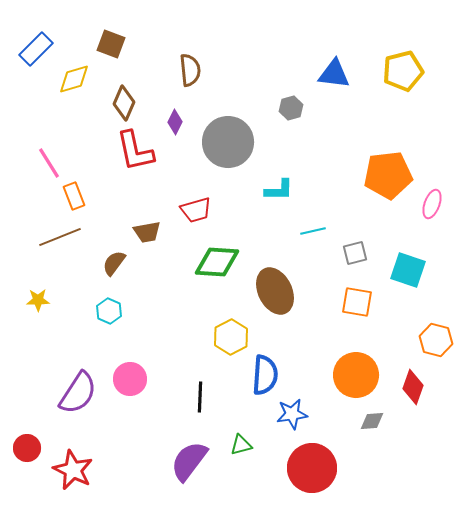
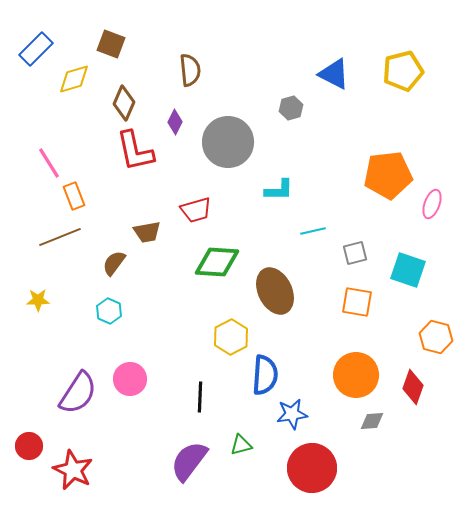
blue triangle at (334, 74): rotated 20 degrees clockwise
orange hexagon at (436, 340): moved 3 px up
red circle at (27, 448): moved 2 px right, 2 px up
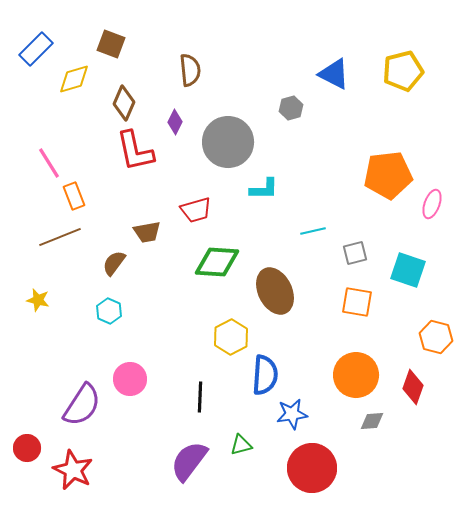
cyan L-shape at (279, 190): moved 15 px left, 1 px up
yellow star at (38, 300): rotated 15 degrees clockwise
purple semicircle at (78, 393): moved 4 px right, 12 px down
red circle at (29, 446): moved 2 px left, 2 px down
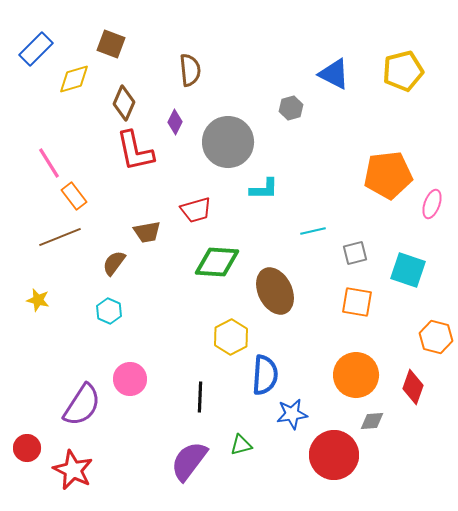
orange rectangle at (74, 196): rotated 16 degrees counterclockwise
red circle at (312, 468): moved 22 px right, 13 px up
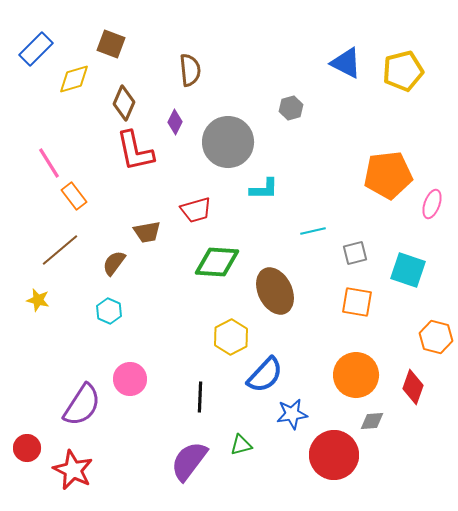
blue triangle at (334, 74): moved 12 px right, 11 px up
brown line at (60, 237): moved 13 px down; rotated 18 degrees counterclockwise
blue semicircle at (265, 375): rotated 39 degrees clockwise
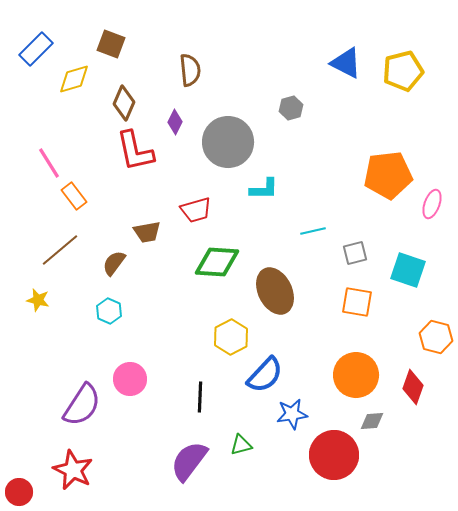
red circle at (27, 448): moved 8 px left, 44 px down
